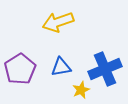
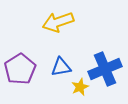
yellow star: moved 1 px left, 3 px up
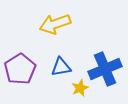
yellow arrow: moved 3 px left, 2 px down
yellow star: moved 1 px down
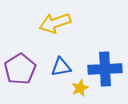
yellow arrow: moved 1 px up
blue cross: rotated 20 degrees clockwise
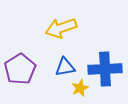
yellow arrow: moved 6 px right, 5 px down
blue triangle: moved 4 px right
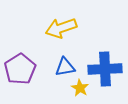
yellow star: rotated 18 degrees counterclockwise
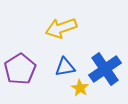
blue cross: rotated 32 degrees counterclockwise
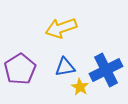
blue cross: moved 1 px right, 1 px down; rotated 8 degrees clockwise
yellow star: moved 1 px up
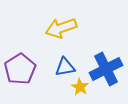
blue cross: moved 1 px up
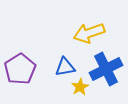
yellow arrow: moved 28 px right, 5 px down
yellow star: rotated 12 degrees clockwise
